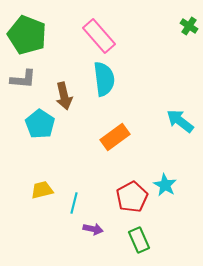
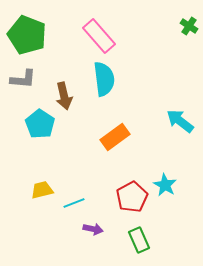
cyan line: rotated 55 degrees clockwise
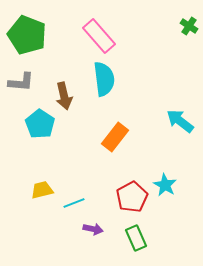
gray L-shape: moved 2 px left, 3 px down
orange rectangle: rotated 16 degrees counterclockwise
green rectangle: moved 3 px left, 2 px up
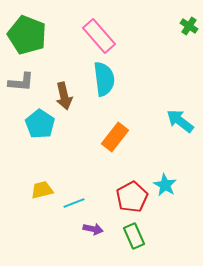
green rectangle: moved 2 px left, 2 px up
